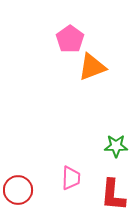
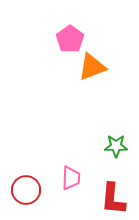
red circle: moved 8 px right
red L-shape: moved 4 px down
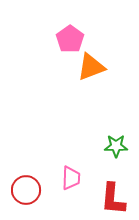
orange triangle: moved 1 px left
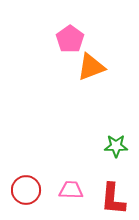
pink trapezoid: moved 12 px down; rotated 90 degrees counterclockwise
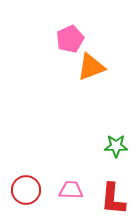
pink pentagon: rotated 12 degrees clockwise
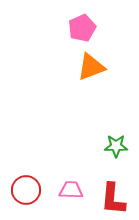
pink pentagon: moved 12 px right, 11 px up
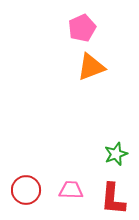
green star: moved 8 px down; rotated 20 degrees counterclockwise
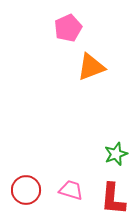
pink pentagon: moved 14 px left
pink trapezoid: rotated 15 degrees clockwise
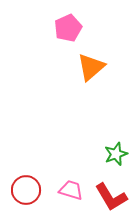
orange triangle: rotated 20 degrees counterclockwise
red L-shape: moved 2 px left, 2 px up; rotated 36 degrees counterclockwise
